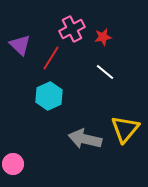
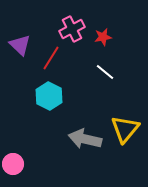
cyan hexagon: rotated 8 degrees counterclockwise
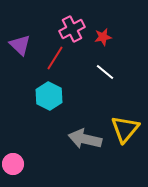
red line: moved 4 px right
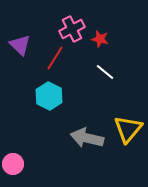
red star: moved 3 px left, 2 px down; rotated 24 degrees clockwise
yellow triangle: moved 3 px right
gray arrow: moved 2 px right, 1 px up
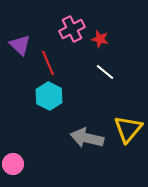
red line: moved 7 px left, 5 px down; rotated 55 degrees counterclockwise
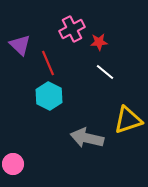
red star: moved 1 px left, 3 px down; rotated 18 degrees counterclockwise
yellow triangle: moved 9 px up; rotated 32 degrees clockwise
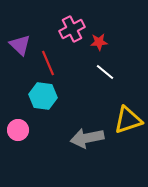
cyan hexagon: moved 6 px left; rotated 20 degrees counterclockwise
gray arrow: rotated 24 degrees counterclockwise
pink circle: moved 5 px right, 34 px up
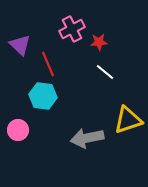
red line: moved 1 px down
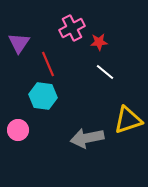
pink cross: moved 1 px up
purple triangle: moved 1 px left, 2 px up; rotated 20 degrees clockwise
